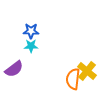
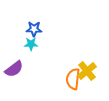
blue star: moved 3 px right, 2 px up
cyan star: moved 2 px up
yellow cross: rotated 12 degrees clockwise
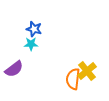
blue star: rotated 14 degrees clockwise
